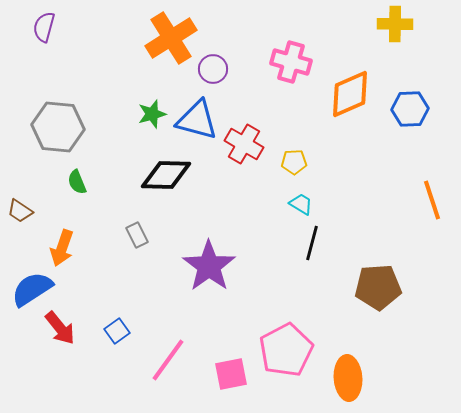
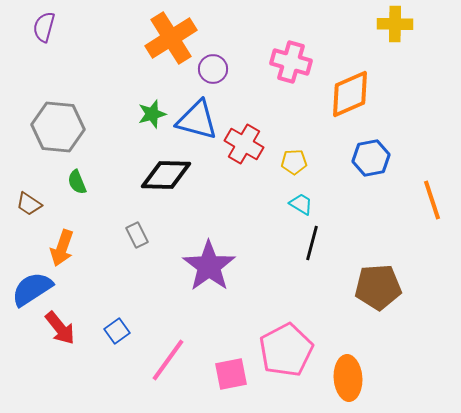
blue hexagon: moved 39 px left, 49 px down; rotated 9 degrees counterclockwise
brown trapezoid: moved 9 px right, 7 px up
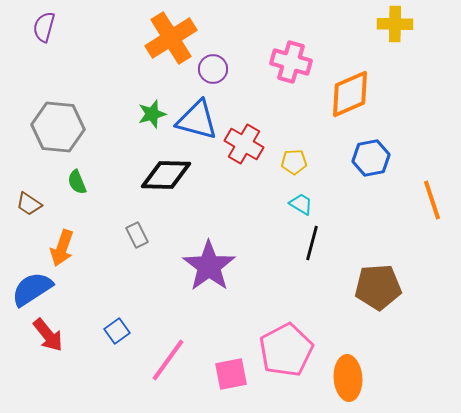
red arrow: moved 12 px left, 7 px down
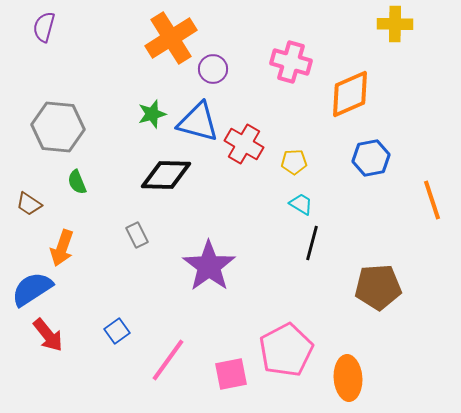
blue triangle: moved 1 px right, 2 px down
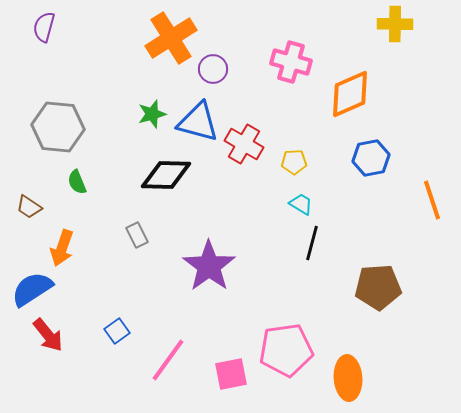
brown trapezoid: moved 3 px down
pink pentagon: rotated 20 degrees clockwise
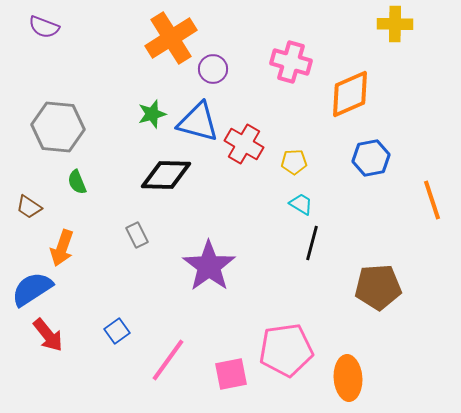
purple semicircle: rotated 84 degrees counterclockwise
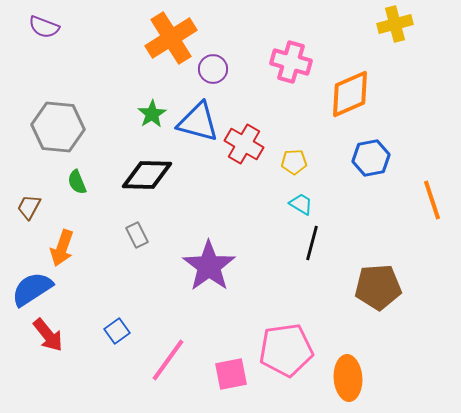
yellow cross: rotated 16 degrees counterclockwise
green star: rotated 16 degrees counterclockwise
black diamond: moved 19 px left
brown trapezoid: rotated 84 degrees clockwise
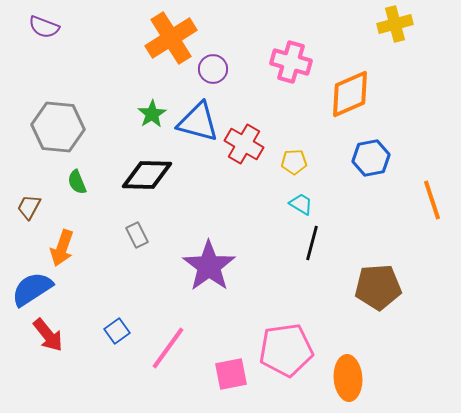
pink line: moved 12 px up
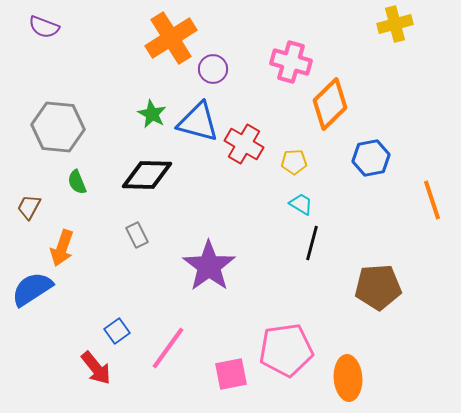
orange diamond: moved 20 px left, 10 px down; rotated 21 degrees counterclockwise
green star: rotated 12 degrees counterclockwise
red arrow: moved 48 px right, 33 px down
